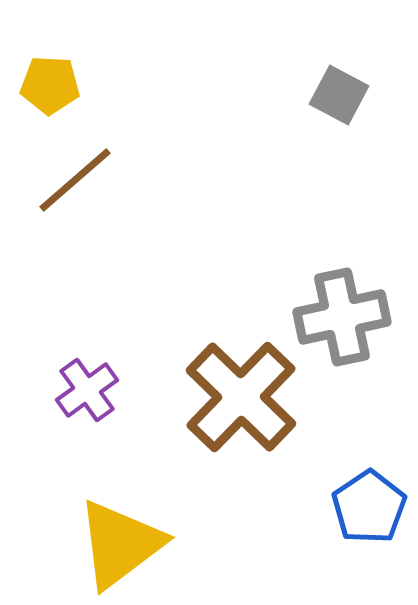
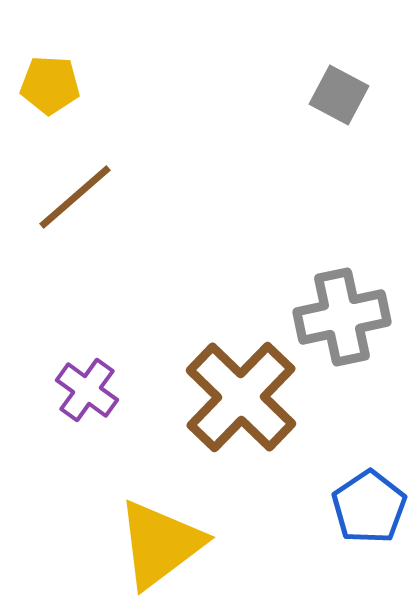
brown line: moved 17 px down
purple cross: rotated 18 degrees counterclockwise
yellow triangle: moved 40 px right
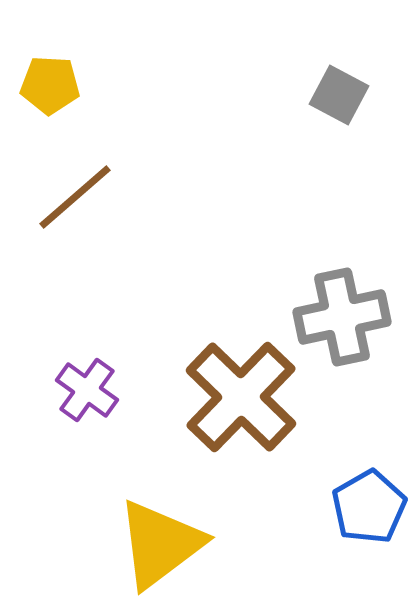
blue pentagon: rotated 4 degrees clockwise
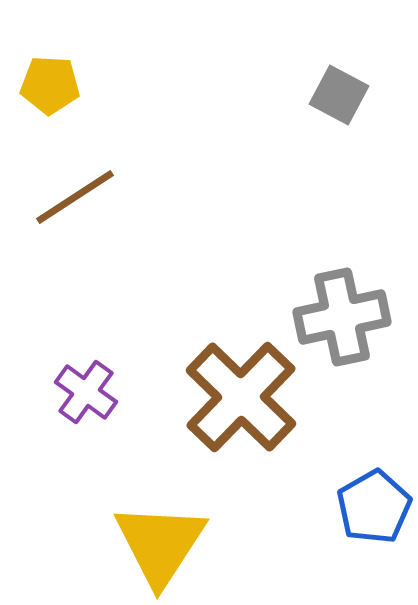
brown line: rotated 8 degrees clockwise
purple cross: moved 1 px left, 2 px down
blue pentagon: moved 5 px right
yellow triangle: rotated 20 degrees counterclockwise
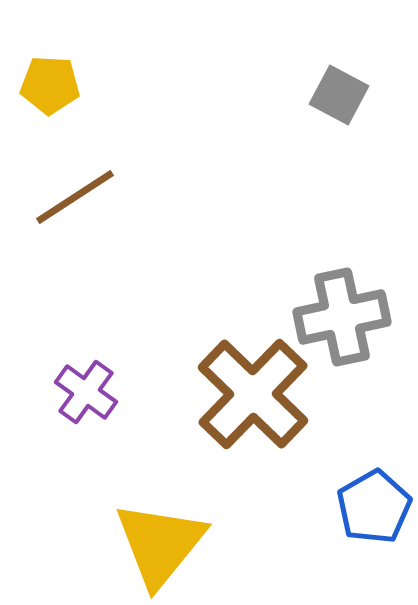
brown cross: moved 12 px right, 3 px up
yellow triangle: rotated 6 degrees clockwise
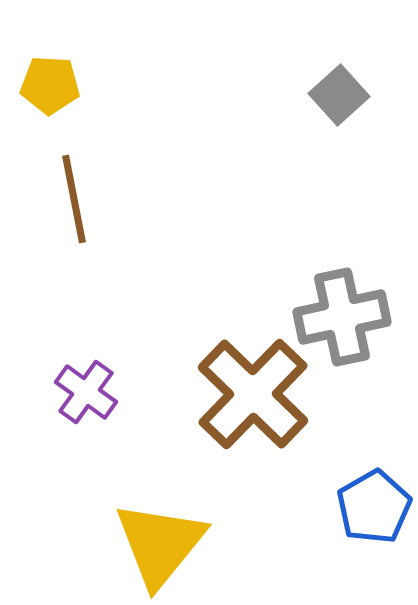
gray square: rotated 20 degrees clockwise
brown line: moved 1 px left, 2 px down; rotated 68 degrees counterclockwise
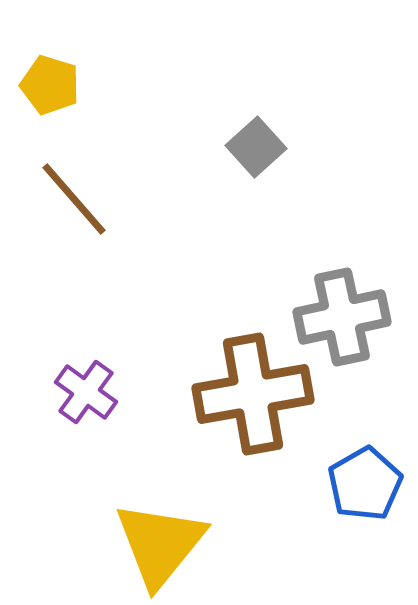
yellow pentagon: rotated 14 degrees clockwise
gray square: moved 83 px left, 52 px down
brown line: rotated 30 degrees counterclockwise
brown cross: rotated 36 degrees clockwise
blue pentagon: moved 9 px left, 23 px up
